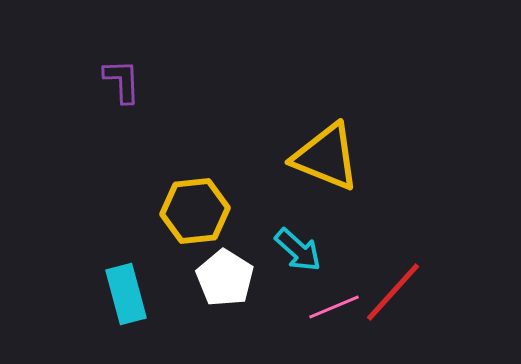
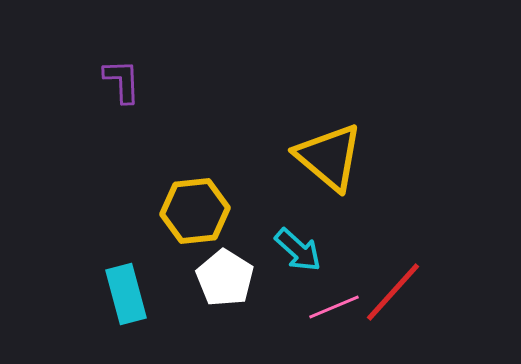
yellow triangle: moved 3 px right; rotated 18 degrees clockwise
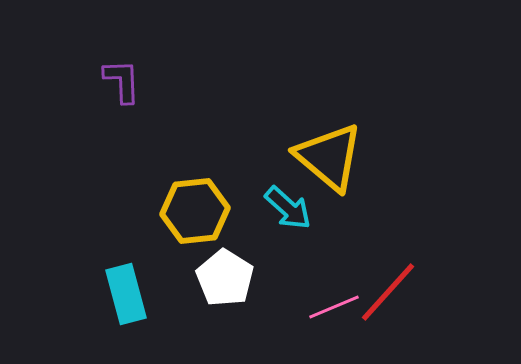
cyan arrow: moved 10 px left, 42 px up
red line: moved 5 px left
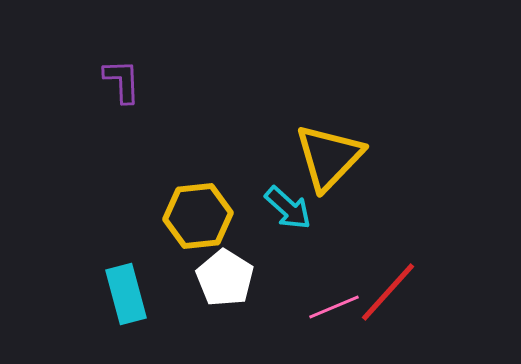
yellow triangle: rotated 34 degrees clockwise
yellow hexagon: moved 3 px right, 5 px down
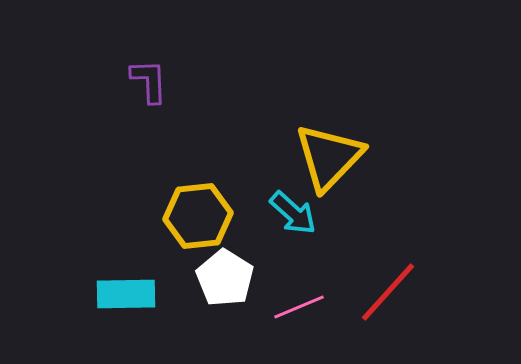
purple L-shape: moved 27 px right
cyan arrow: moved 5 px right, 5 px down
cyan rectangle: rotated 76 degrees counterclockwise
pink line: moved 35 px left
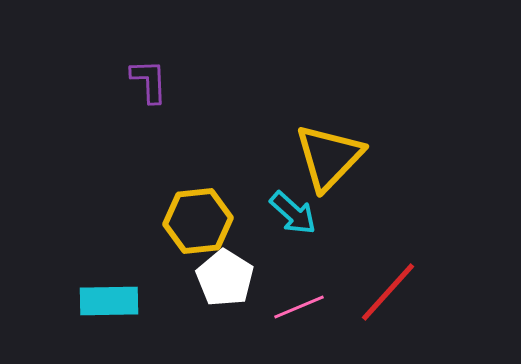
yellow hexagon: moved 5 px down
cyan rectangle: moved 17 px left, 7 px down
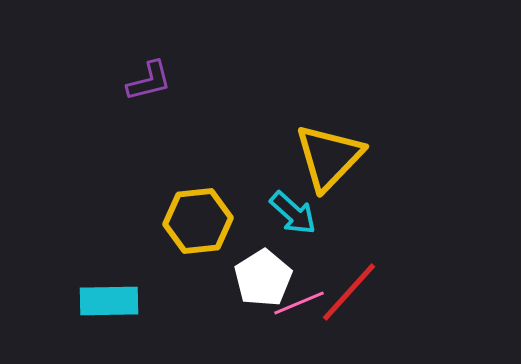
purple L-shape: rotated 78 degrees clockwise
white pentagon: moved 38 px right; rotated 8 degrees clockwise
red line: moved 39 px left
pink line: moved 4 px up
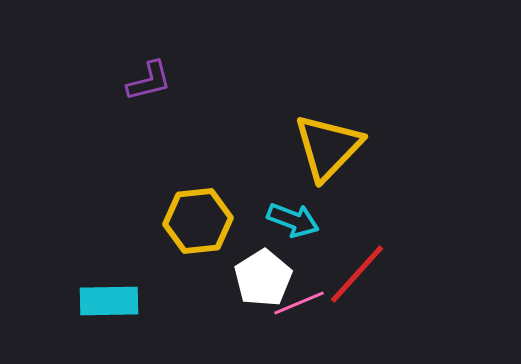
yellow triangle: moved 1 px left, 10 px up
cyan arrow: moved 7 px down; rotated 21 degrees counterclockwise
red line: moved 8 px right, 18 px up
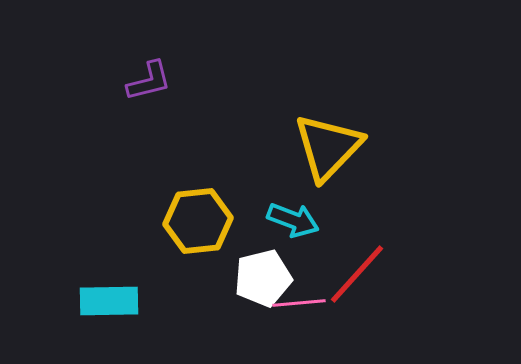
white pentagon: rotated 18 degrees clockwise
pink line: rotated 18 degrees clockwise
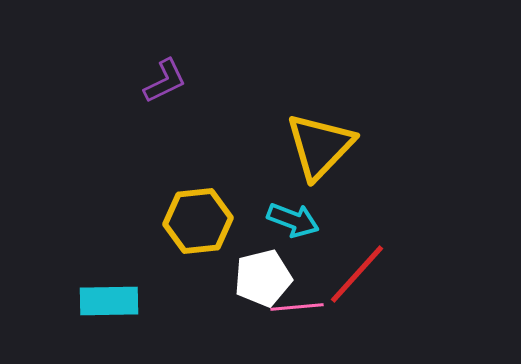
purple L-shape: moved 16 px right; rotated 12 degrees counterclockwise
yellow triangle: moved 8 px left, 1 px up
pink line: moved 2 px left, 4 px down
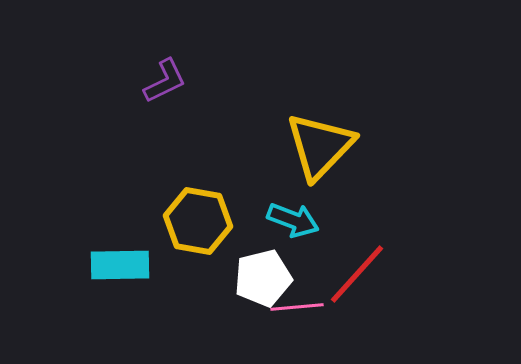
yellow hexagon: rotated 16 degrees clockwise
cyan rectangle: moved 11 px right, 36 px up
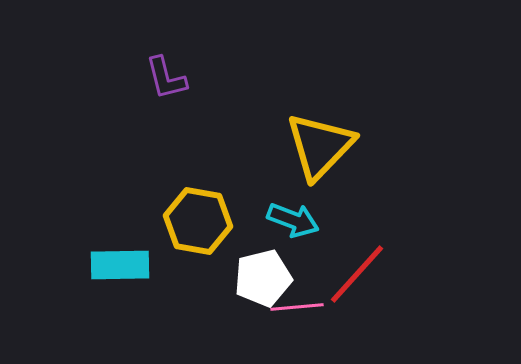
purple L-shape: moved 1 px right, 3 px up; rotated 102 degrees clockwise
